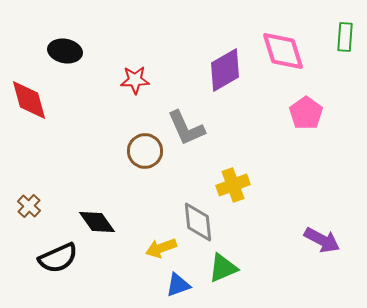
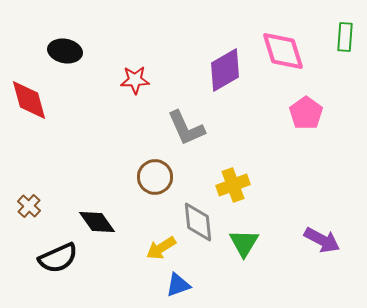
brown circle: moved 10 px right, 26 px down
yellow arrow: rotated 12 degrees counterclockwise
green triangle: moved 21 px right, 25 px up; rotated 36 degrees counterclockwise
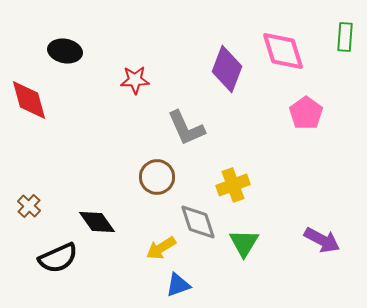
purple diamond: moved 2 px right, 1 px up; rotated 39 degrees counterclockwise
brown circle: moved 2 px right
gray diamond: rotated 12 degrees counterclockwise
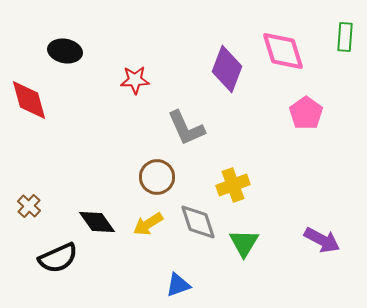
yellow arrow: moved 13 px left, 24 px up
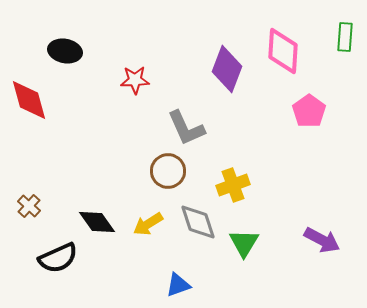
pink diamond: rotated 21 degrees clockwise
pink pentagon: moved 3 px right, 2 px up
brown circle: moved 11 px right, 6 px up
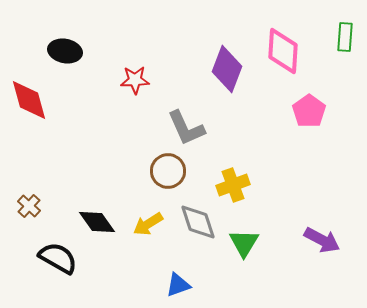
black semicircle: rotated 126 degrees counterclockwise
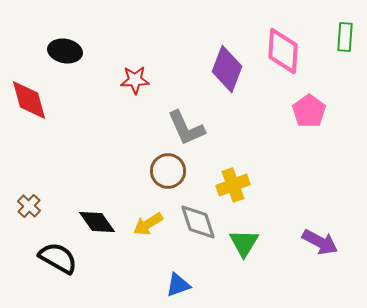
purple arrow: moved 2 px left, 2 px down
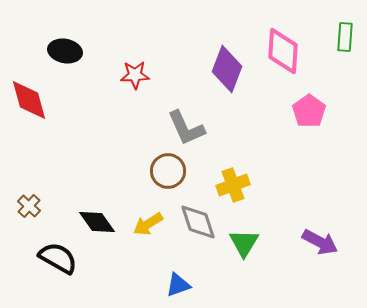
red star: moved 5 px up
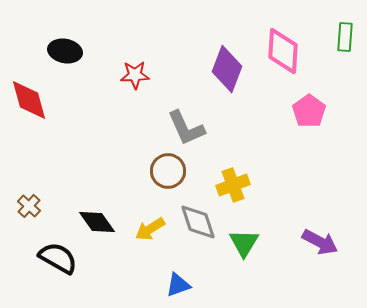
yellow arrow: moved 2 px right, 5 px down
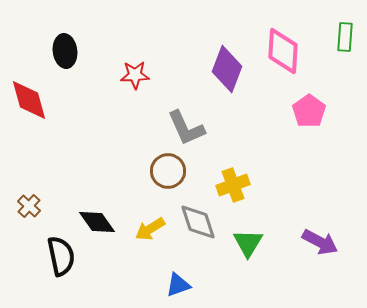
black ellipse: rotated 72 degrees clockwise
green triangle: moved 4 px right
black semicircle: moved 3 px right, 2 px up; rotated 48 degrees clockwise
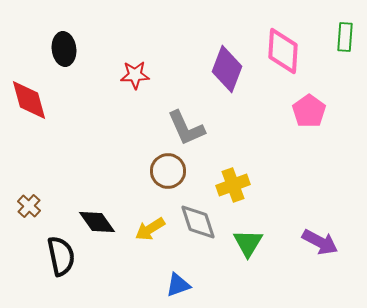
black ellipse: moved 1 px left, 2 px up
